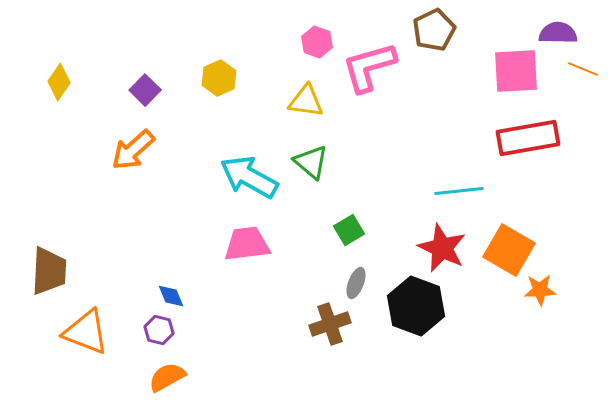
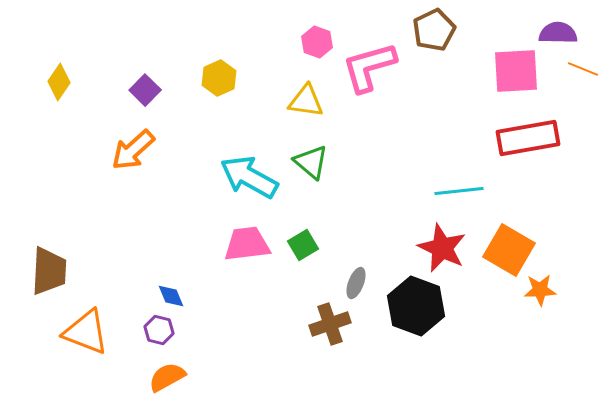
green square: moved 46 px left, 15 px down
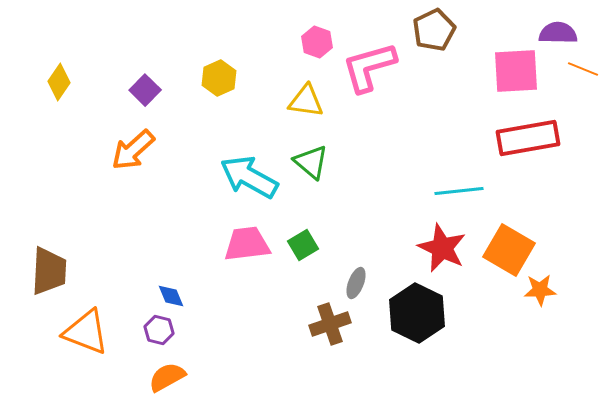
black hexagon: moved 1 px right, 7 px down; rotated 6 degrees clockwise
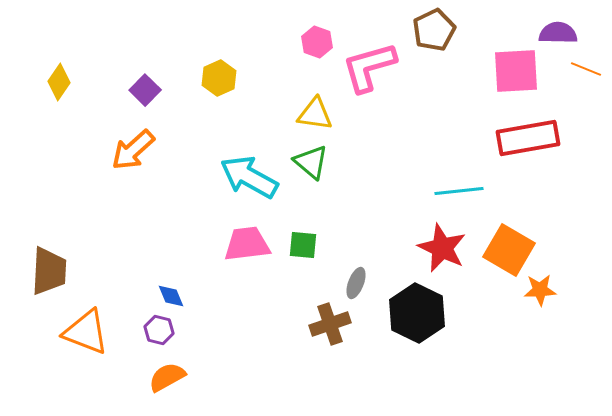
orange line: moved 3 px right
yellow triangle: moved 9 px right, 13 px down
green square: rotated 36 degrees clockwise
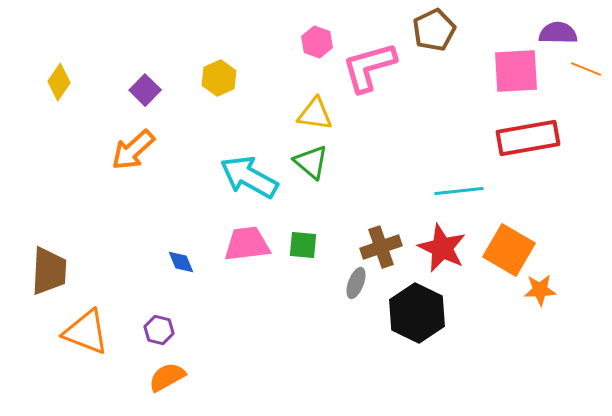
blue diamond: moved 10 px right, 34 px up
brown cross: moved 51 px right, 77 px up
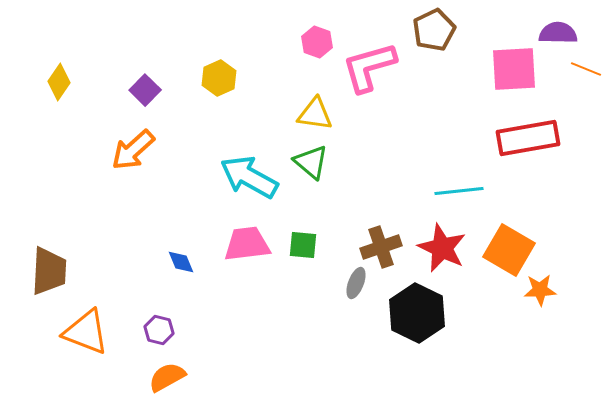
pink square: moved 2 px left, 2 px up
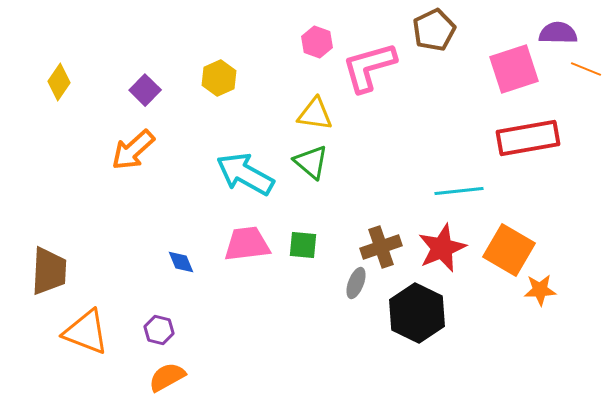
pink square: rotated 15 degrees counterclockwise
cyan arrow: moved 4 px left, 3 px up
red star: rotated 24 degrees clockwise
